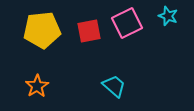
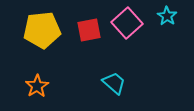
cyan star: moved 1 px left; rotated 12 degrees clockwise
pink square: rotated 16 degrees counterclockwise
red square: moved 1 px up
cyan trapezoid: moved 3 px up
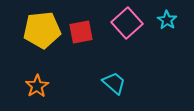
cyan star: moved 4 px down
red square: moved 8 px left, 2 px down
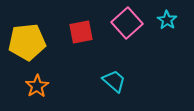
yellow pentagon: moved 15 px left, 12 px down
cyan trapezoid: moved 2 px up
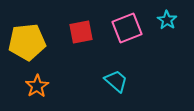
pink square: moved 5 px down; rotated 20 degrees clockwise
cyan trapezoid: moved 2 px right
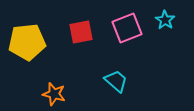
cyan star: moved 2 px left
orange star: moved 17 px right, 8 px down; rotated 25 degrees counterclockwise
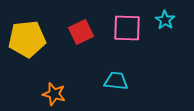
pink square: rotated 24 degrees clockwise
red square: rotated 15 degrees counterclockwise
yellow pentagon: moved 3 px up
cyan trapezoid: rotated 35 degrees counterclockwise
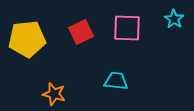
cyan star: moved 9 px right, 1 px up
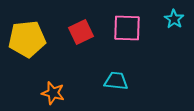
orange star: moved 1 px left, 1 px up
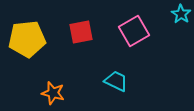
cyan star: moved 7 px right, 5 px up
pink square: moved 7 px right, 3 px down; rotated 32 degrees counterclockwise
red square: rotated 15 degrees clockwise
cyan trapezoid: rotated 20 degrees clockwise
